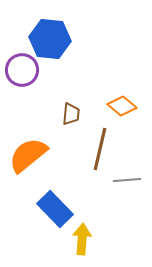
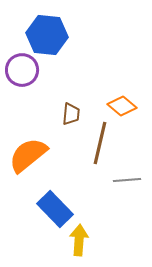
blue hexagon: moved 3 px left, 4 px up
brown line: moved 6 px up
yellow arrow: moved 3 px left, 1 px down
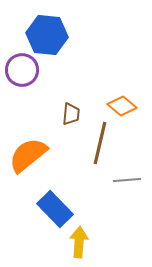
yellow arrow: moved 2 px down
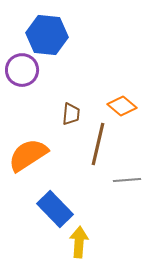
brown line: moved 2 px left, 1 px down
orange semicircle: rotated 6 degrees clockwise
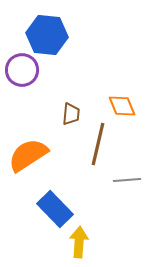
orange diamond: rotated 28 degrees clockwise
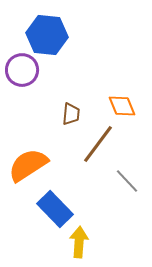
brown line: rotated 24 degrees clockwise
orange semicircle: moved 10 px down
gray line: moved 1 px down; rotated 52 degrees clockwise
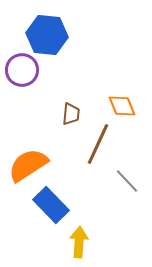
brown line: rotated 12 degrees counterclockwise
blue rectangle: moved 4 px left, 4 px up
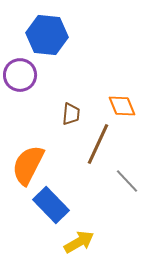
purple circle: moved 2 px left, 5 px down
orange semicircle: rotated 30 degrees counterclockwise
yellow arrow: rotated 56 degrees clockwise
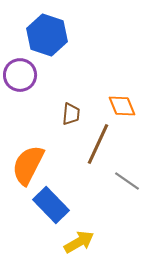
blue hexagon: rotated 12 degrees clockwise
gray line: rotated 12 degrees counterclockwise
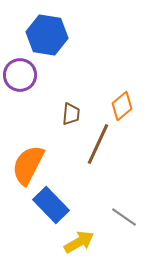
blue hexagon: rotated 9 degrees counterclockwise
orange diamond: rotated 72 degrees clockwise
gray line: moved 3 px left, 36 px down
